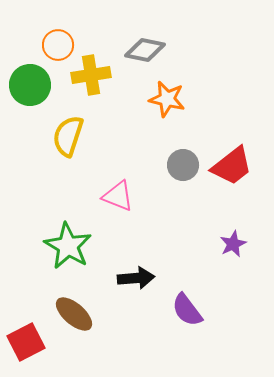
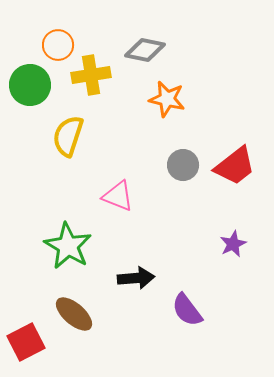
red trapezoid: moved 3 px right
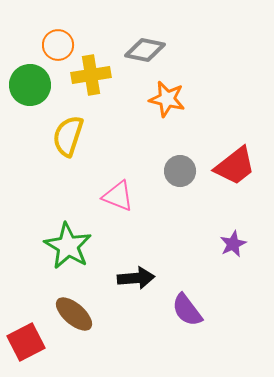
gray circle: moved 3 px left, 6 px down
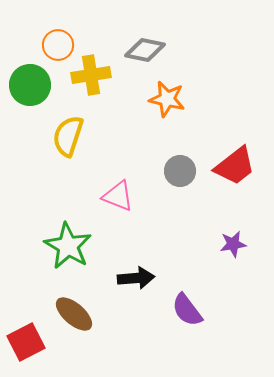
purple star: rotated 16 degrees clockwise
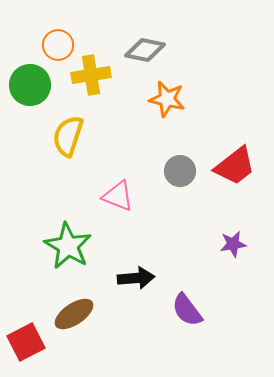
brown ellipse: rotated 75 degrees counterclockwise
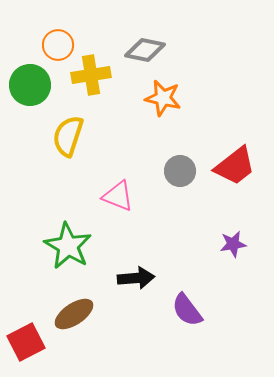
orange star: moved 4 px left, 1 px up
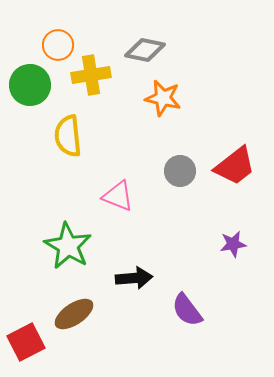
yellow semicircle: rotated 24 degrees counterclockwise
black arrow: moved 2 px left
